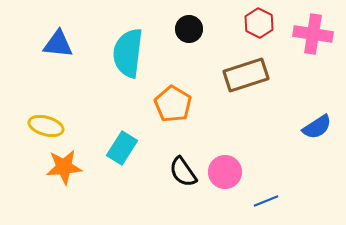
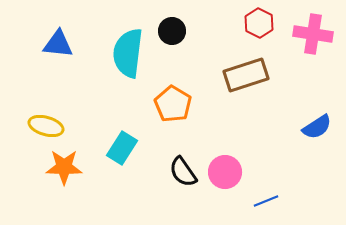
black circle: moved 17 px left, 2 px down
orange star: rotated 6 degrees clockwise
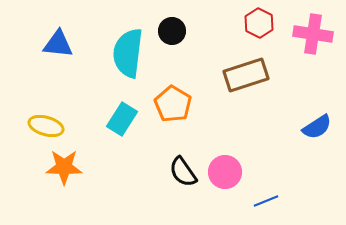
cyan rectangle: moved 29 px up
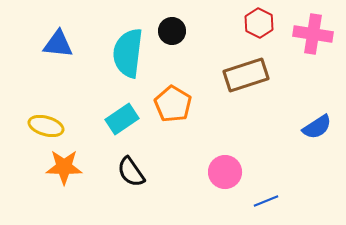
cyan rectangle: rotated 24 degrees clockwise
black semicircle: moved 52 px left
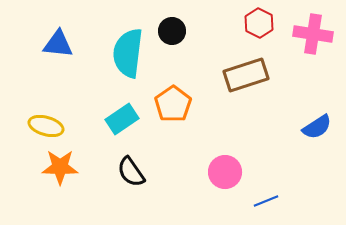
orange pentagon: rotated 6 degrees clockwise
orange star: moved 4 px left
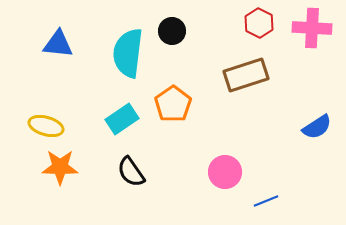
pink cross: moved 1 px left, 6 px up; rotated 6 degrees counterclockwise
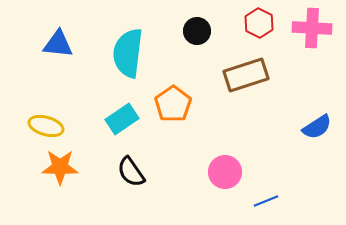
black circle: moved 25 px right
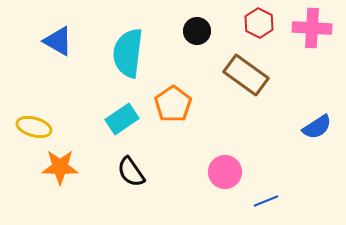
blue triangle: moved 3 px up; rotated 24 degrees clockwise
brown rectangle: rotated 54 degrees clockwise
yellow ellipse: moved 12 px left, 1 px down
